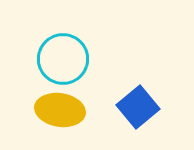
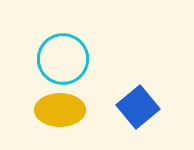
yellow ellipse: rotated 9 degrees counterclockwise
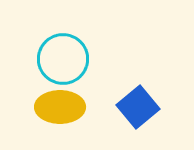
yellow ellipse: moved 3 px up
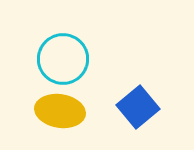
yellow ellipse: moved 4 px down; rotated 9 degrees clockwise
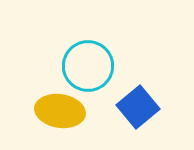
cyan circle: moved 25 px right, 7 px down
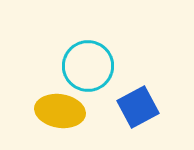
blue square: rotated 12 degrees clockwise
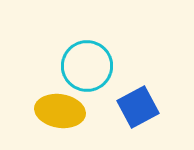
cyan circle: moved 1 px left
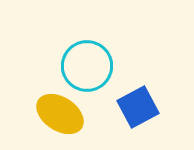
yellow ellipse: moved 3 px down; rotated 24 degrees clockwise
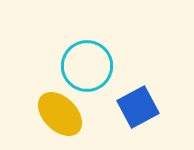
yellow ellipse: rotated 12 degrees clockwise
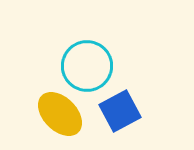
blue square: moved 18 px left, 4 px down
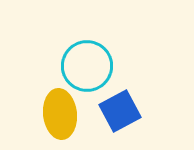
yellow ellipse: rotated 39 degrees clockwise
